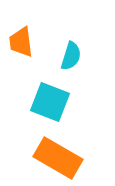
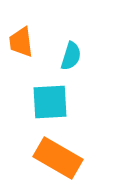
cyan square: rotated 24 degrees counterclockwise
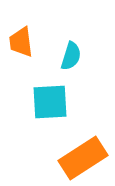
orange rectangle: moved 25 px right; rotated 63 degrees counterclockwise
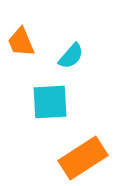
orange trapezoid: rotated 16 degrees counterclockwise
cyan semicircle: rotated 24 degrees clockwise
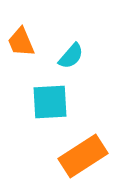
orange rectangle: moved 2 px up
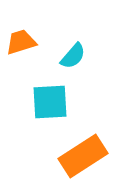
orange trapezoid: rotated 96 degrees clockwise
cyan semicircle: moved 2 px right
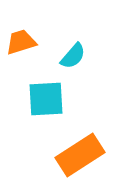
cyan square: moved 4 px left, 3 px up
orange rectangle: moved 3 px left, 1 px up
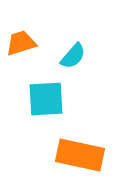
orange trapezoid: moved 1 px down
orange rectangle: rotated 45 degrees clockwise
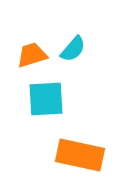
orange trapezoid: moved 11 px right, 12 px down
cyan semicircle: moved 7 px up
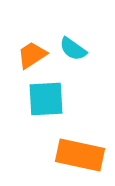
cyan semicircle: rotated 84 degrees clockwise
orange trapezoid: rotated 16 degrees counterclockwise
